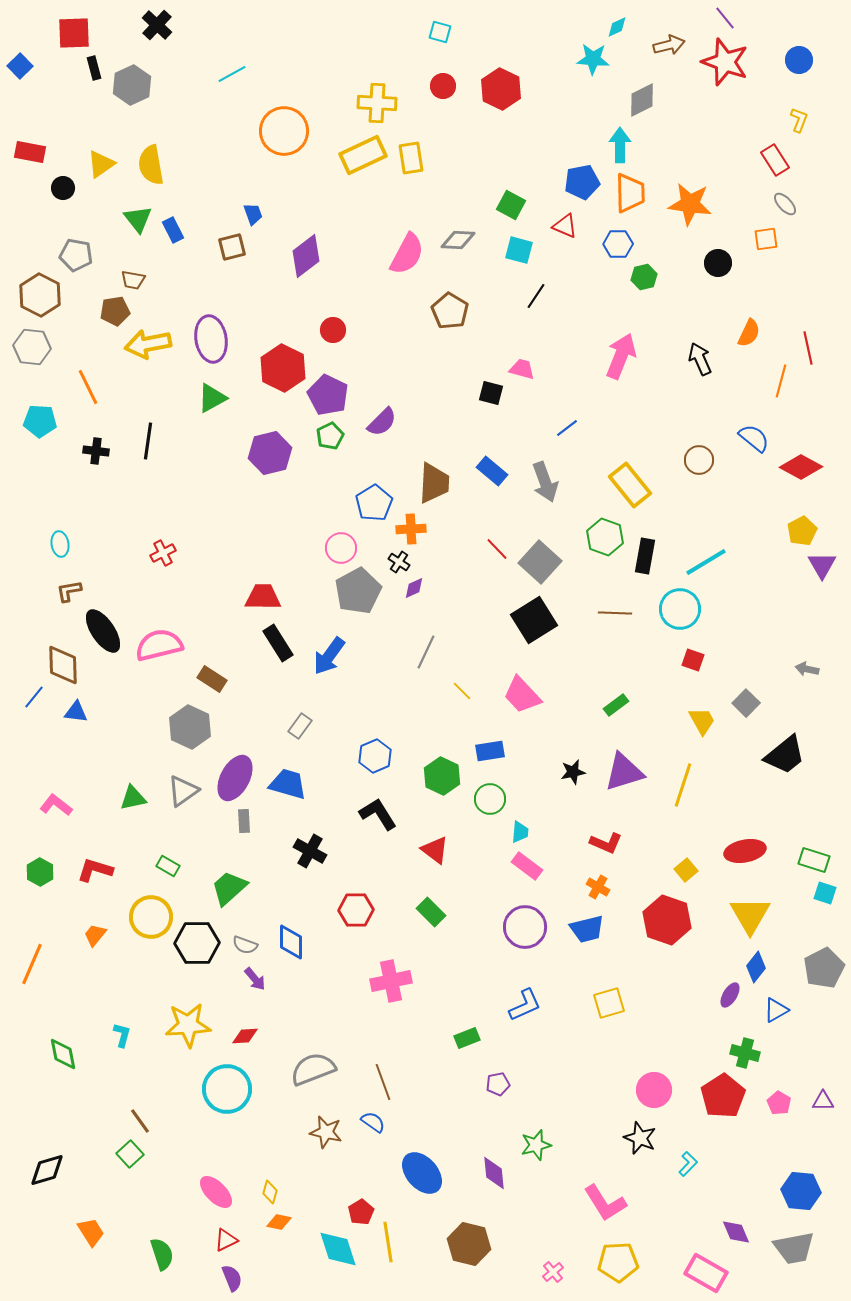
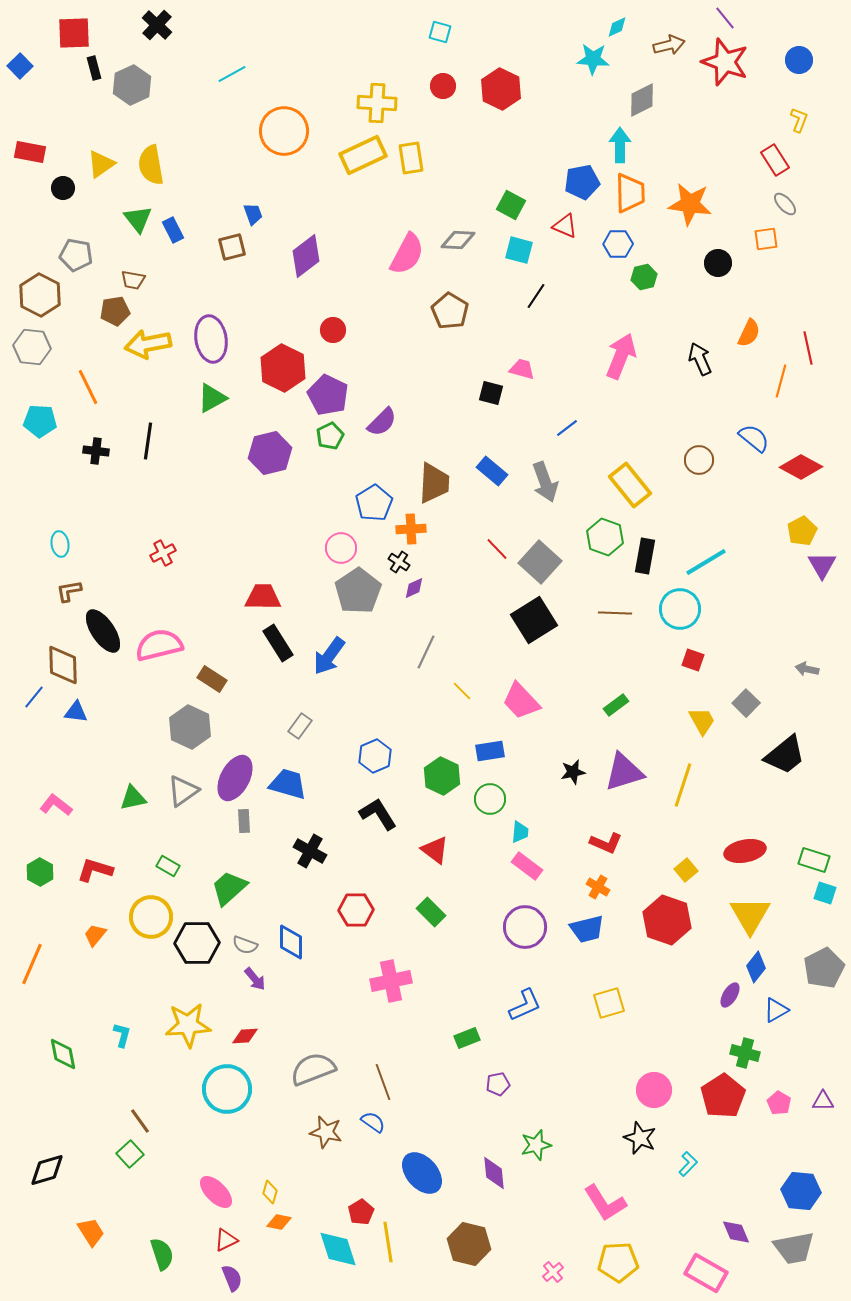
gray pentagon at (358, 591): rotated 6 degrees counterclockwise
pink trapezoid at (522, 695): moved 1 px left, 6 px down
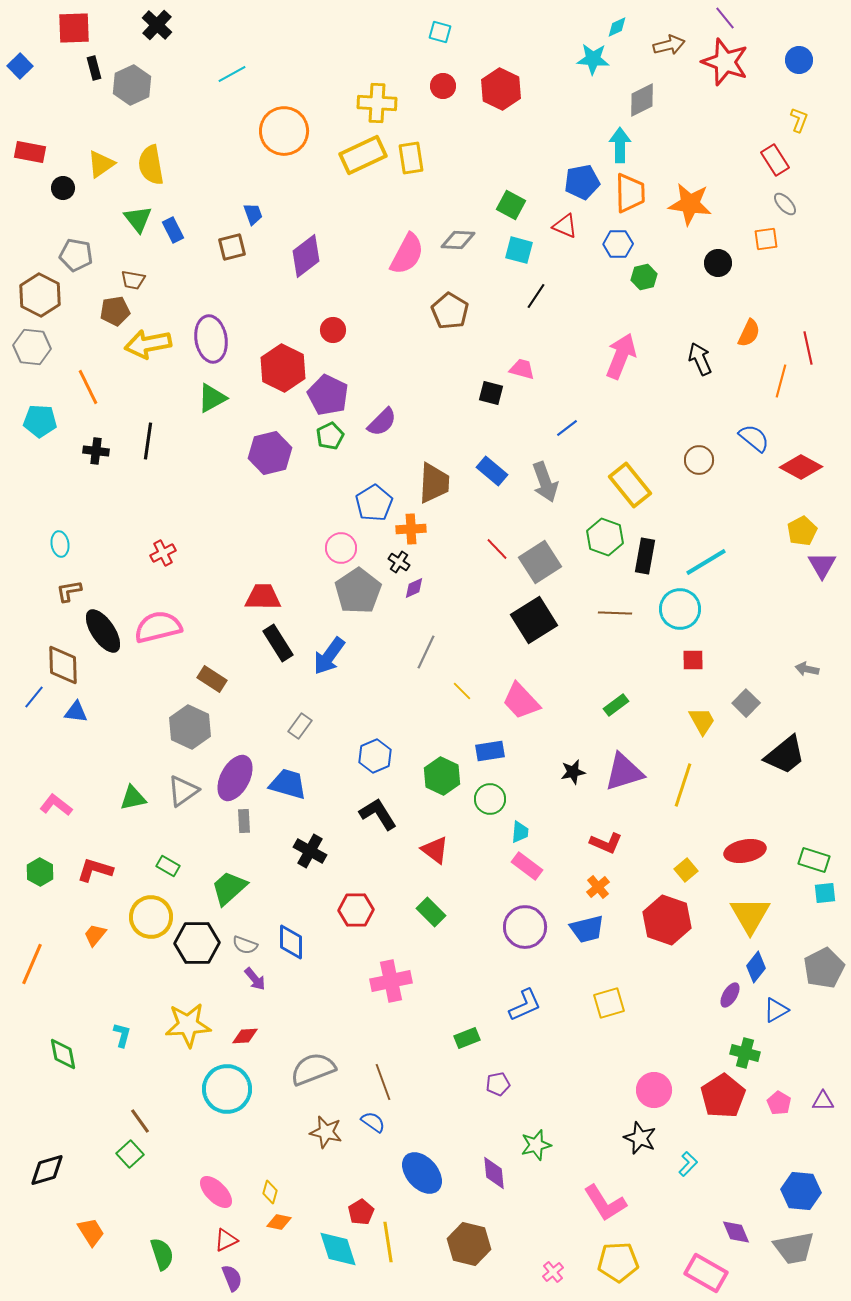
red square at (74, 33): moved 5 px up
gray square at (540, 562): rotated 15 degrees clockwise
pink semicircle at (159, 645): moved 1 px left, 18 px up
red square at (693, 660): rotated 20 degrees counterclockwise
orange cross at (598, 887): rotated 20 degrees clockwise
cyan square at (825, 893): rotated 25 degrees counterclockwise
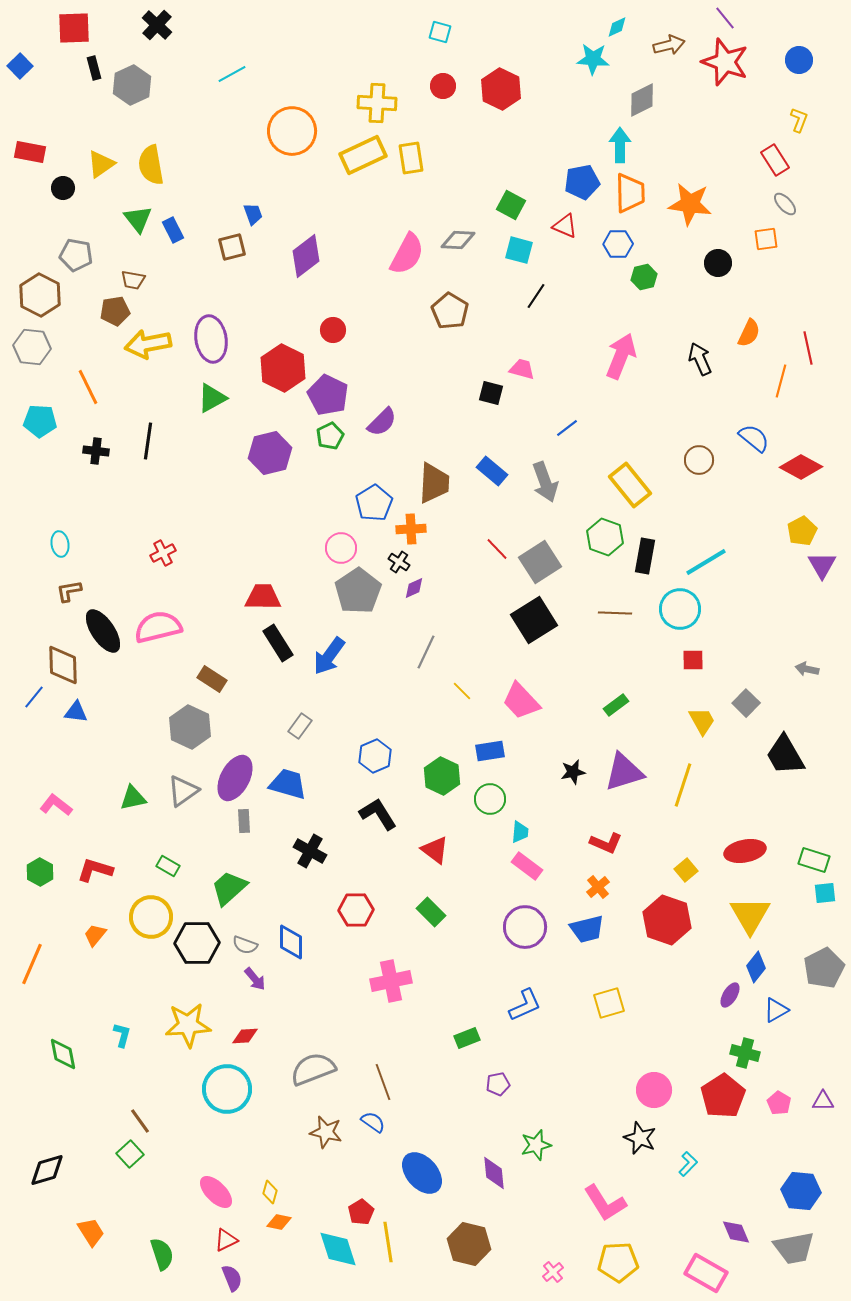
orange circle at (284, 131): moved 8 px right
black trapezoid at (785, 755): rotated 99 degrees clockwise
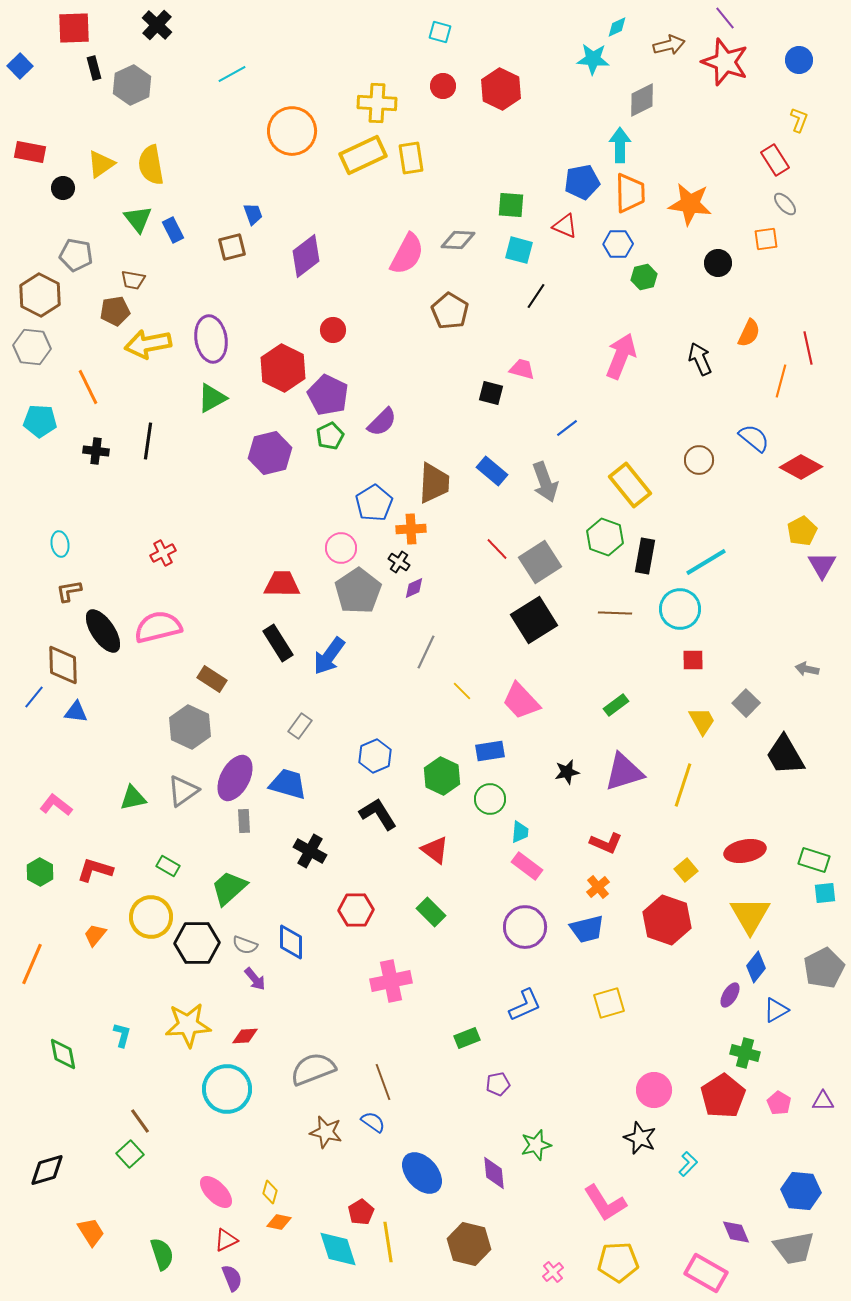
green square at (511, 205): rotated 24 degrees counterclockwise
red trapezoid at (263, 597): moved 19 px right, 13 px up
black star at (573, 772): moved 6 px left
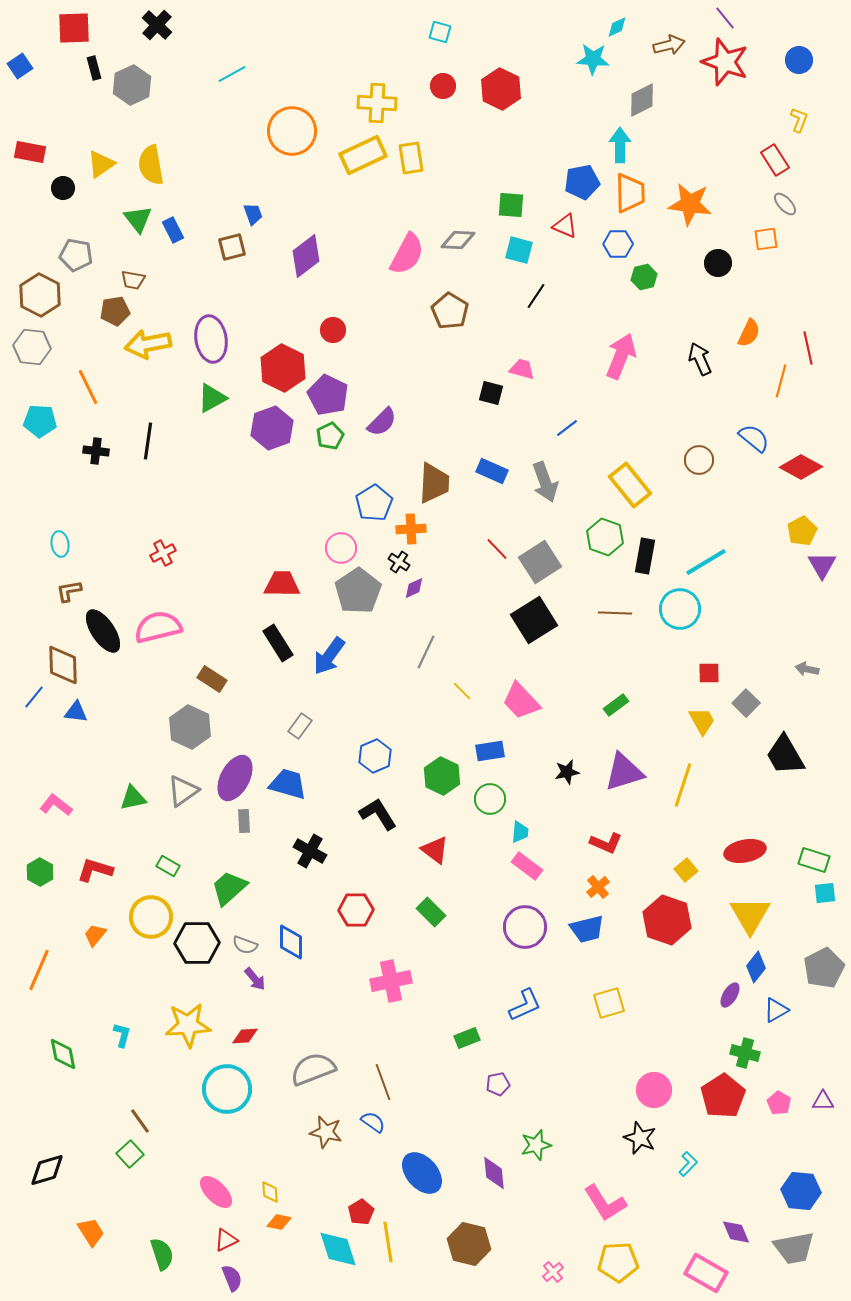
blue square at (20, 66): rotated 10 degrees clockwise
purple hexagon at (270, 453): moved 2 px right, 25 px up; rotated 6 degrees counterclockwise
blue rectangle at (492, 471): rotated 16 degrees counterclockwise
red square at (693, 660): moved 16 px right, 13 px down
orange line at (32, 964): moved 7 px right, 6 px down
yellow diamond at (270, 1192): rotated 20 degrees counterclockwise
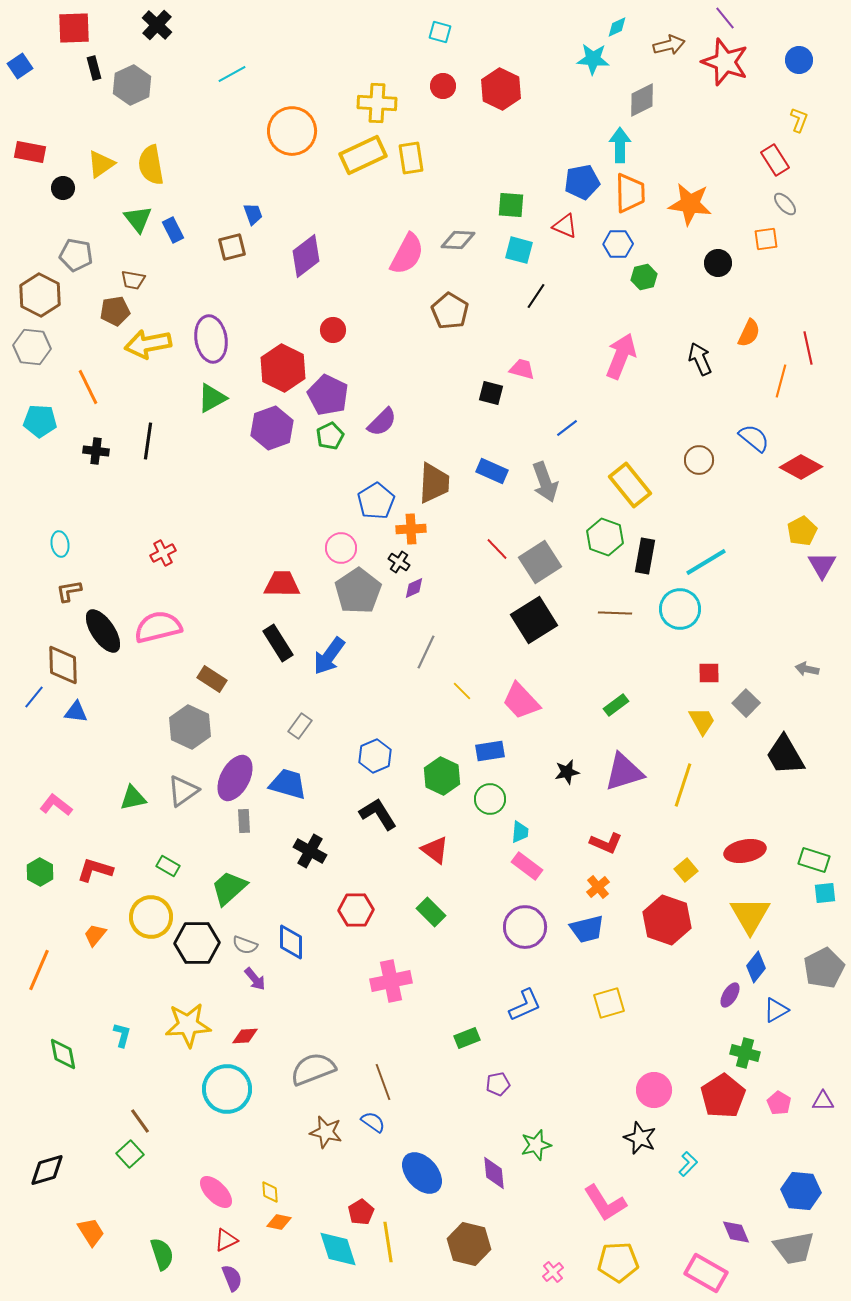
blue pentagon at (374, 503): moved 2 px right, 2 px up
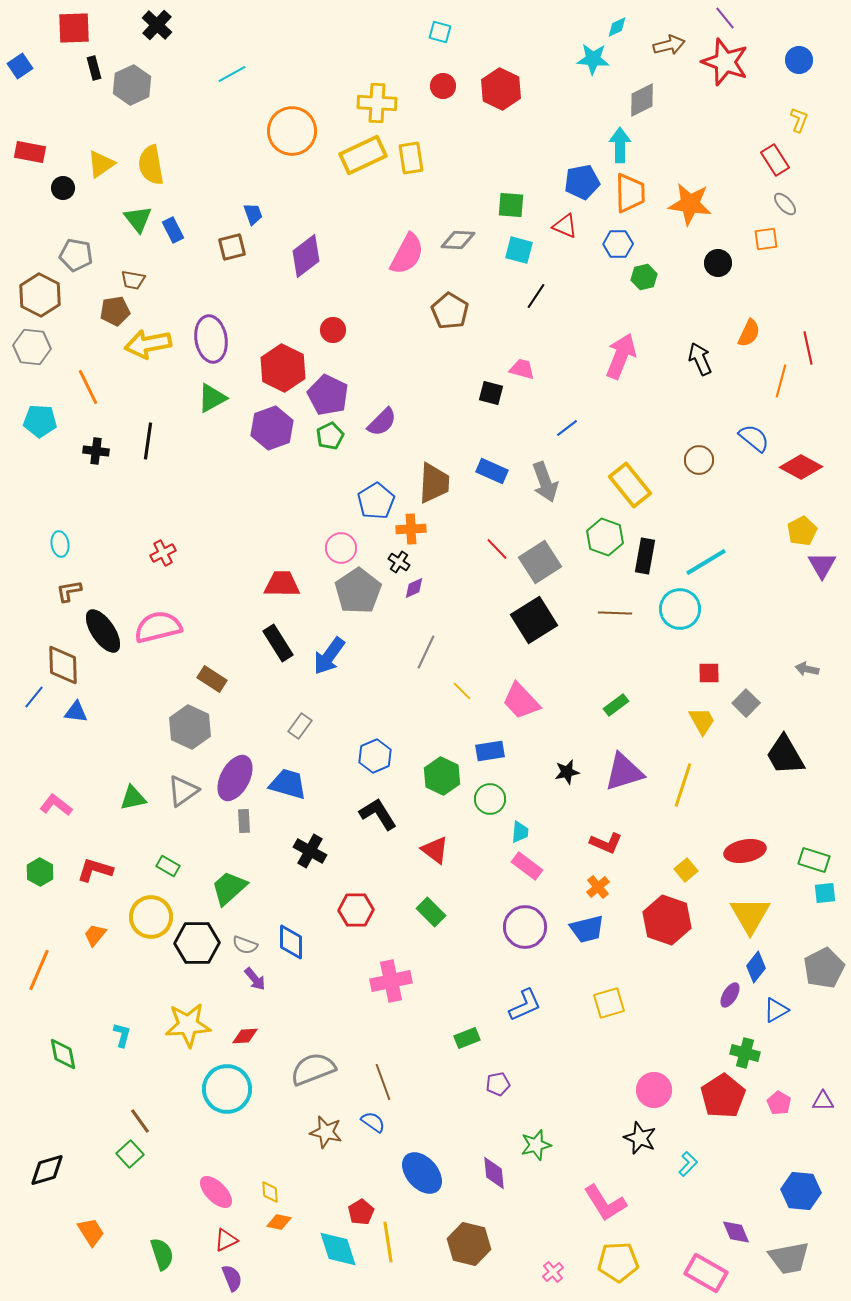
gray trapezoid at (794, 1248): moved 5 px left, 10 px down
